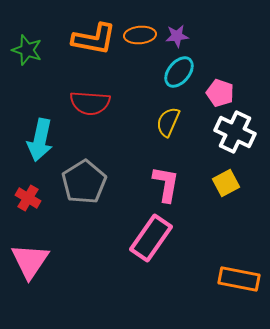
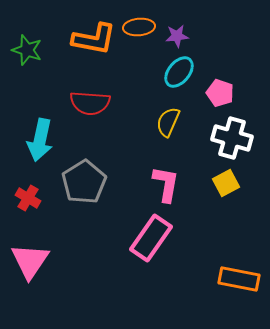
orange ellipse: moved 1 px left, 8 px up
white cross: moved 3 px left, 6 px down; rotated 9 degrees counterclockwise
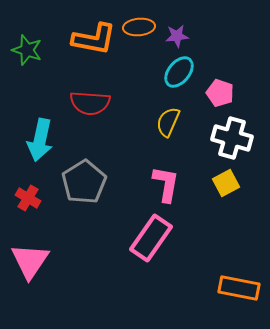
orange rectangle: moved 9 px down
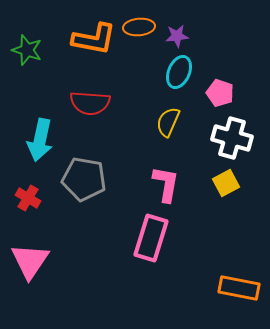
cyan ellipse: rotated 16 degrees counterclockwise
gray pentagon: moved 3 px up; rotated 30 degrees counterclockwise
pink rectangle: rotated 18 degrees counterclockwise
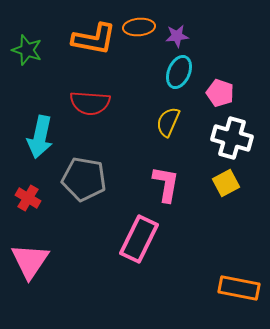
cyan arrow: moved 3 px up
pink rectangle: moved 12 px left, 1 px down; rotated 9 degrees clockwise
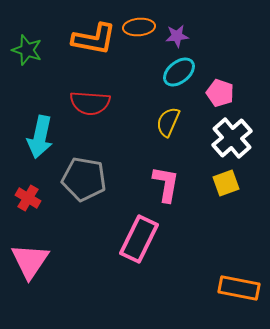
cyan ellipse: rotated 28 degrees clockwise
white cross: rotated 33 degrees clockwise
yellow square: rotated 8 degrees clockwise
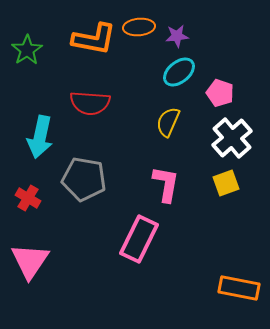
green star: rotated 20 degrees clockwise
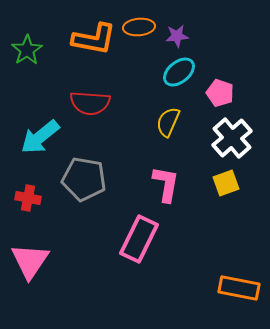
cyan arrow: rotated 39 degrees clockwise
red cross: rotated 20 degrees counterclockwise
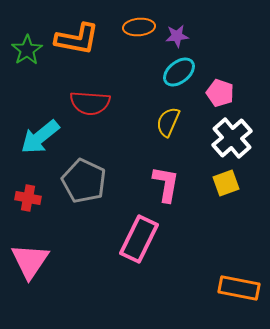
orange L-shape: moved 17 px left
gray pentagon: moved 2 px down; rotated 15 degrees clockwise
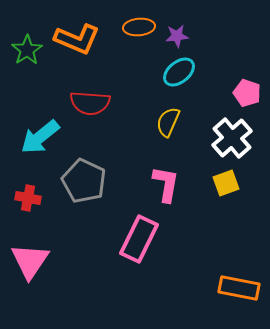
orange L-shape: rotated 12 degrees clockwise
pink pentagon: moved 27 px right
